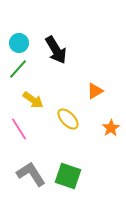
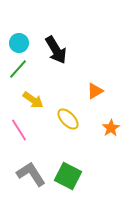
pink line: moved 1 px down
green square: rotated 8 degrees clockwise
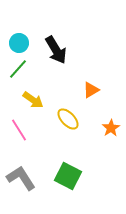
orange triangle: moved 4 px left, 1 px up
gray L-shape: moved 10 px left, 4 px down
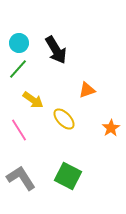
orange triangle: moved 4 px left; rotated 12 degrees clockwise
yellow ellipse: moved 4 px left
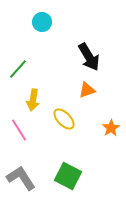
cyan circle: moved 23 px right, 21 px up
black arrow: moved 33 px right, 7 px down
yellow arrow: rotated 65 degrees clockwise
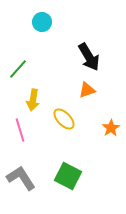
pink line: moved 1 px right; rotated 15 degrees clockwise
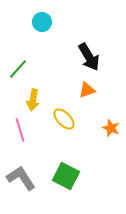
orange star: rotated 18 degrees counterclockwise
green square: moved 2 px left
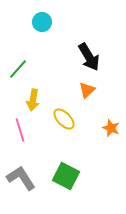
orange triangle: rotated 24 degrees counterclockwise
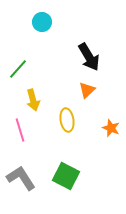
yellow arrow: rotated 25 degrees counterclockwise
yellow ellipse: moved 3 px right, 1 px down; rotated 35 degrees clockwise
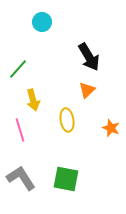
green square: moved 3 px down; rotated 16 degrees counterclockwise
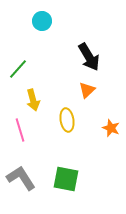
cyan circle: moved 1 px up
